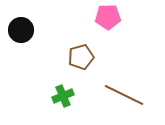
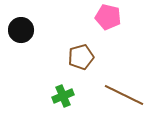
pink pentagon: rotated 15 degrees clockwise
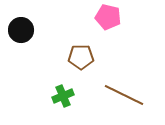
brown pentagon: rotated 15 degrees clockwise
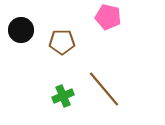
brown pentagon: moved 19 px left, 15 px up
brown line: moved 20 px left, 6 px up; rotated 24 degrees clockwise
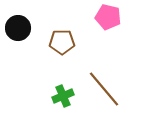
black circle: moved 3 px left, 2 px up
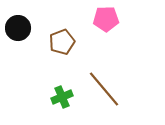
pink pentagon: moved 2 px left, 2 px down; rotated 15 degrees counterclockwise
brown pentagon: rotated 20 degrees counterclockwise
green cross: moved 1 px left, 1 px down
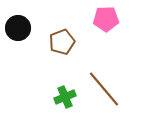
green cross: moved 3 px right
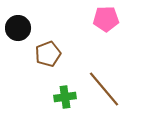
brown pentagon: moved 14 px left, 12 px down
green cross: rotated 15 degrees clockwise
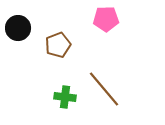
brown pentagon: moved 10 px right, 9 px up
green cross: rotated 15 degrees clockwise
